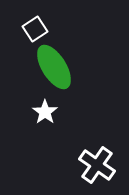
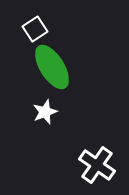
green ellipse: moved 2 px left
white star: rotated 15 degrees clockwise
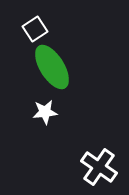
white star: rotated 15 degrees clockwise
white cross: moved 2 px right, 2 px down
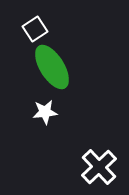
white cross: rotated 12 degrees clockwise
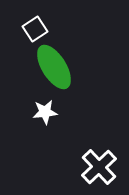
green ellipse: moved 2 px right
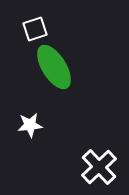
white square: rotated 15 degrees clockwise
white star: moved 15 px left, 13 px down
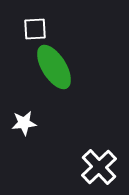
white square: rotated 15 degrees clockwise
white star: moved 6 px left, 2 px up
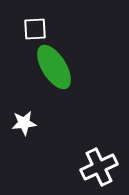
white cross: rotated 18 degrees clockwise
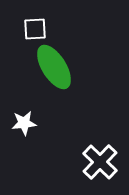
white cross: moved 1 px right, 5 px up; rotated 21 degrees counterclockwise
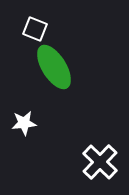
white square: rotated 25 degrees clockwise
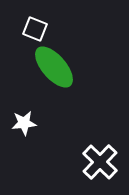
green ellipse: rotated 9 degrees counterclockwise
